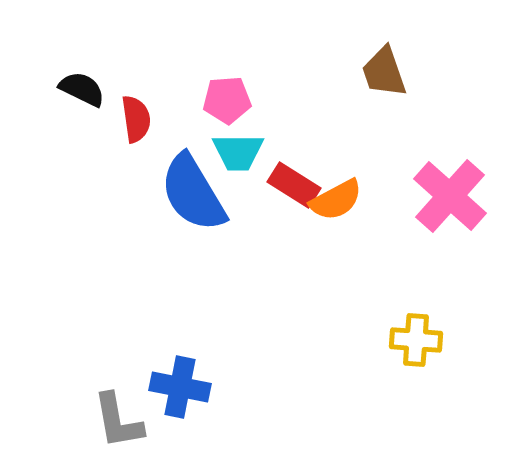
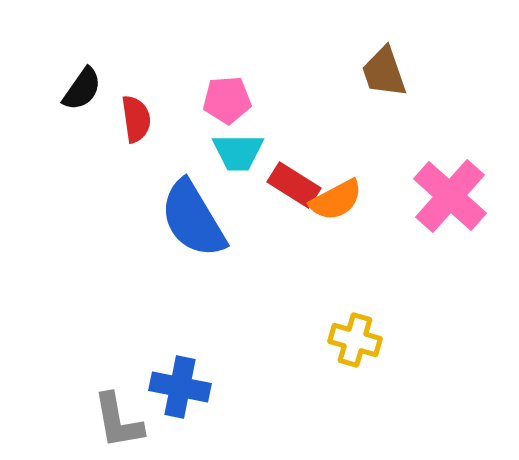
black semicircle: rotated 99 degrees clockwise
blue semicircle: moved 26 px down
yellow cross: moved 61 px left; rotated 12 degrees clockwise
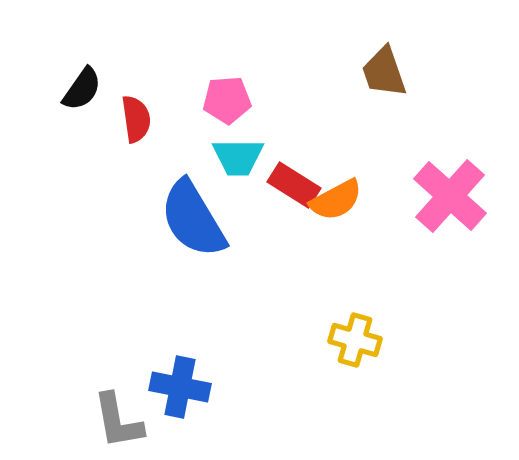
cyan trapezoid: moved 5 px down
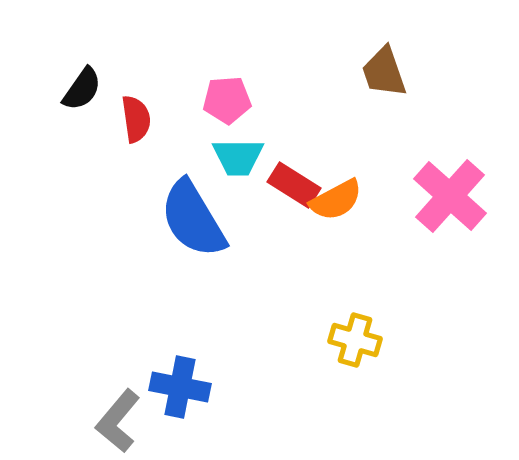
gray L-shape: rotated 50 degrees clockwise
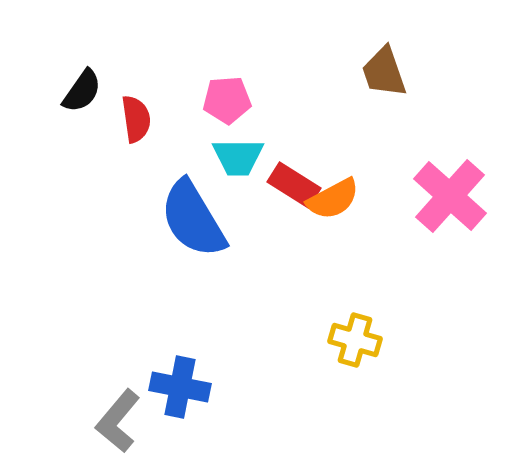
black semicircle: moved 2 px down
orange semicircle: moved 3 px left, 1 px up
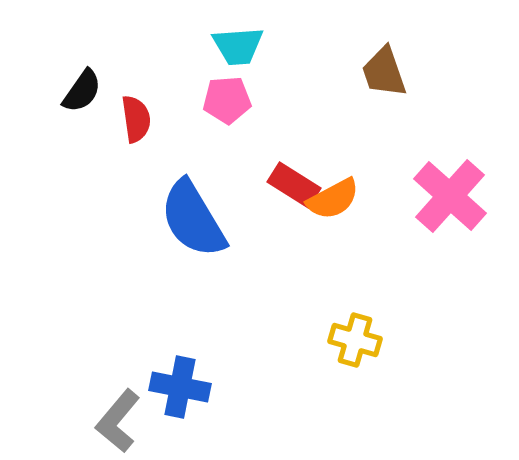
cyan trapezoid: moved 111 px up; rotated 4 degrees counterclockwise
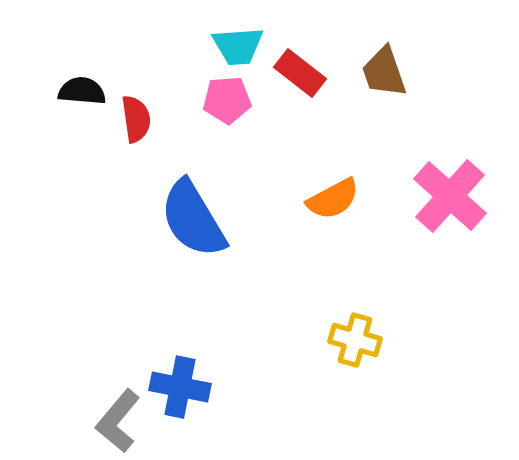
black semicircle: rotated 120 degrees counterclockwise
red rectangle: moved 6 px right, 112 px up; rotated 6 degrees clockwise
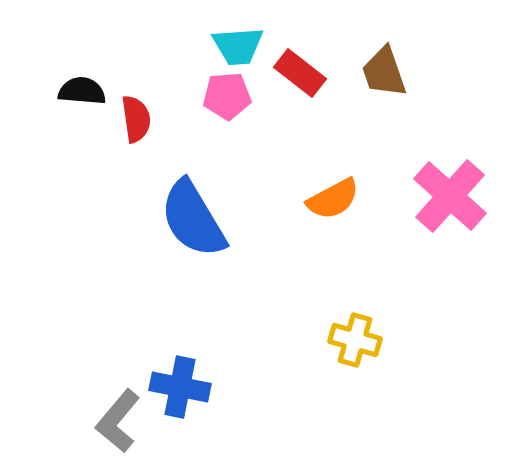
pink pentagon: moved 4 px up
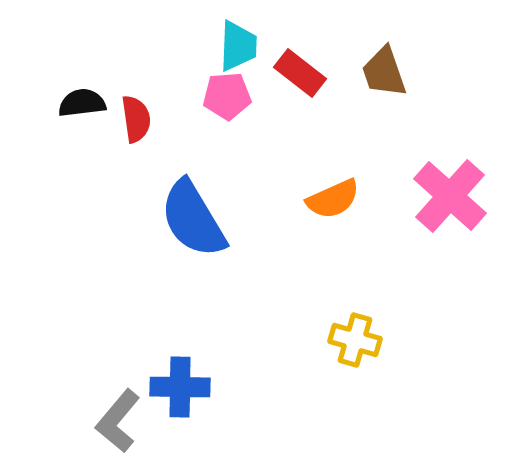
cyan trapezoid: rotated 84 degrees counterclockwise
black semicircle: moved 12 px down; rotated 12 degrees counterclockwise
orange semicircle: rotated 4 degrees clockwise
blue cross: rotated 10 degrees counterclockwise
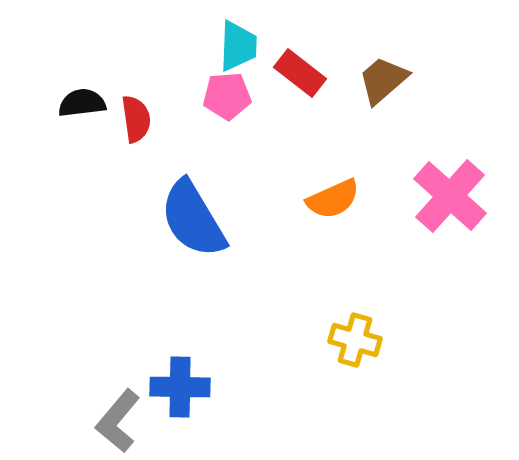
brown trapezoid: moved 1 px left, 8 px down; rotated 68 degrees clockwise
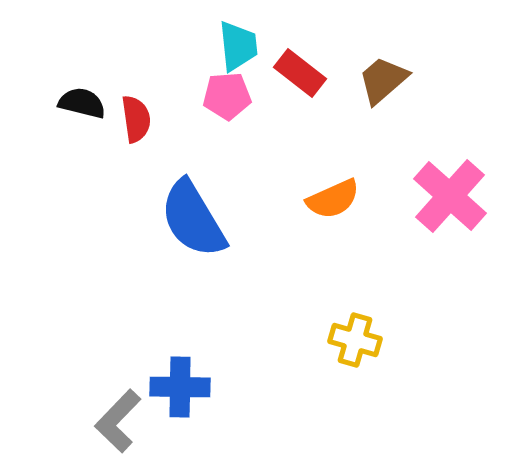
cyan trapezoid: rotated 8 degrees counterclockwise
black semicircle: rotated 21 degrees clockwise
gray L-shape: rotated 4 degrees clockwise
